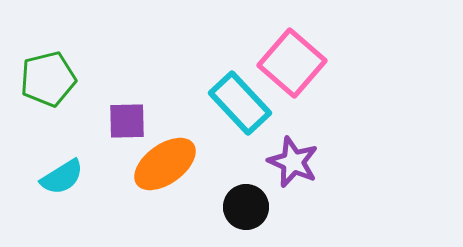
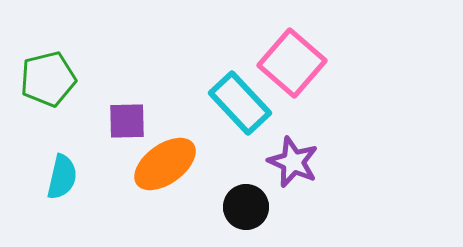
cyan semicircle: rotated 45 degrees counterclockwise
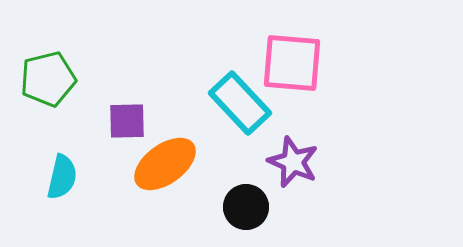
pink square: rotated 36 degrees counterclockwise
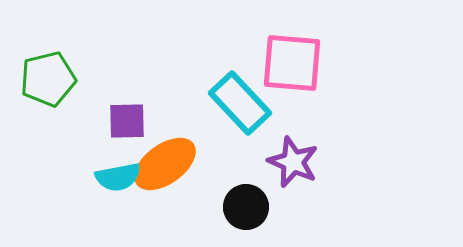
cyan semicircle: moved 56 px right; rotated 66 degrees clockwise
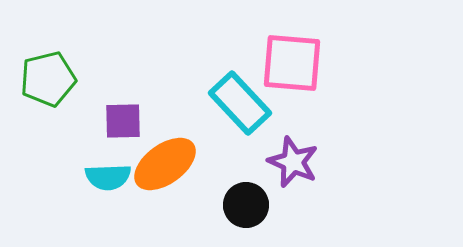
purple square: moved 4 px left
cyan semicircle: moved 10 px left; rotated 9 degrees clockwise
black circle: moved 2 px up
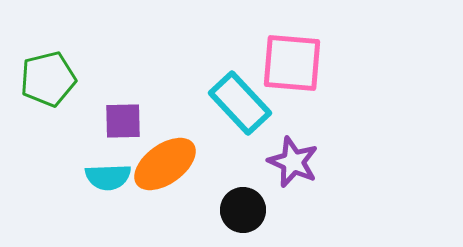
black circle: moved 3 px left, 5 px down
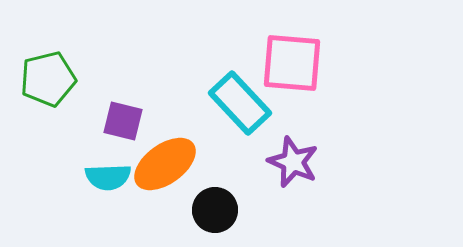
purple square: rotated 15 degrees clockwise
black circle: moved 28 px left
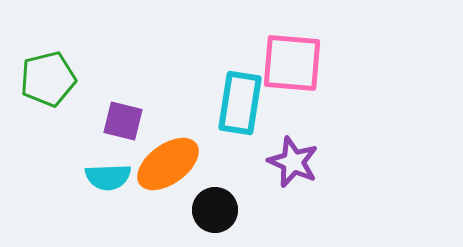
cyan rectangle: rotated 52 degrees clockwise
orange ellipse: moved 3 px right
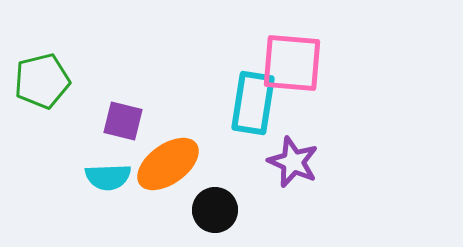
green pentagon: moved 6 px left, 2 px down
cyan rectangle: moved 13 px right
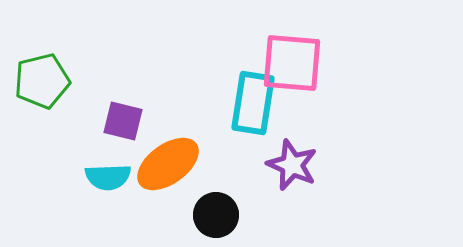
purple star: moved 1 px left, 3 px down
black circle: moved 1 px right, 5 px down
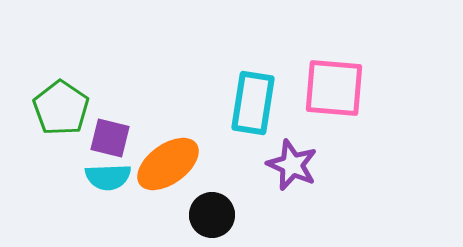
pink square: moved 42 px right, 25 px down
green pentagon: moved 19 px right, 27 px down; rotated 24 degrees counterclockwise
purple square: moved 13 px left, 17 px down
black circle: moved 4 px left
